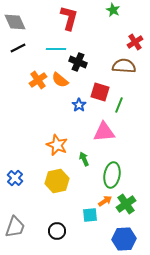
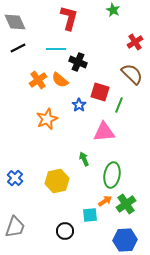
brown semicircle: moved 8 px right, 8 px down; rotated 40 degrees clockwise
orange star: moved 10 px left, 26 px up; rotated 25 degrees clockwise
black circle: moved 8 px right
blue hexagon: moved 1 px right, 1 px down
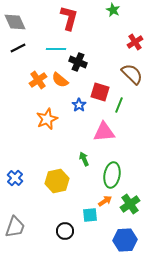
green cross: moved 4 px right
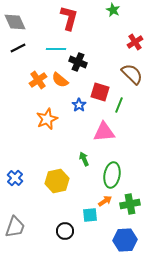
green cross: rotated 24 degrees clockwise
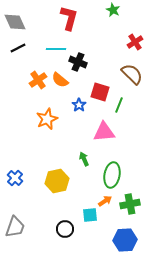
black circle: moved 2 px up
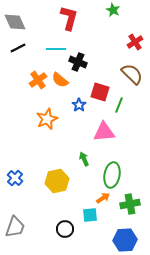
orange arrow: moved 2 px left, 3 px up
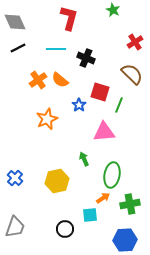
black cross: moved 8 px right, 4 px up
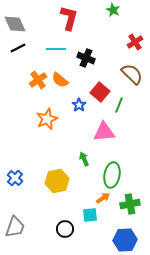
gray diamond: moved 2 px down
red square: rotated 24 degrees clockwise
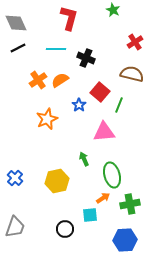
gray diamond: moved 1 px right, 1 px up
brown semicircle: rotated 30 degrees counterclockwise
orange semicircle: rotated 108 degrees clockwise
green ellipse: rotated 25 degrees counterclockwise
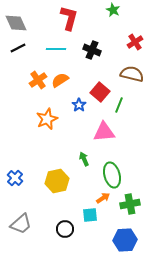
black cross: moved 6 px right, 8 px up
gray trapezoid: moved 6 px right, 3 px up; rotated 30 degrees clockwise
